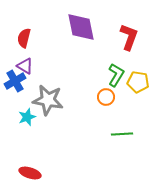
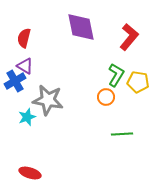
red L-shape: rotated 20 degrees clockwise
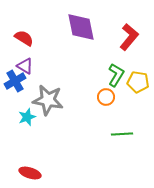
red semicircle: rotated 108 degrees clockwise
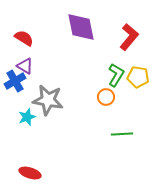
yellow pentagon: moved 5 px up
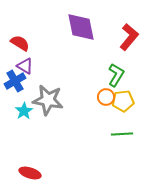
red semicircle: moved 4 px left, 5 px down
yellow pentagon: moved 15 px left, 24 px down; rotated 15 degrees counterclockwise
cyan star: moved 3 px left, 6 px up; rotated 12 degrees counterclockwise
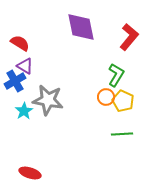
yellow pentagon: rotated 30 degrees clockwise
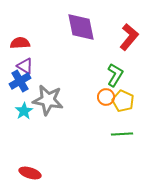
red semicircle: rotated 36 degrees counterclockwise
green L-shape: moved 1 px left
blue cross: moved 5 px right
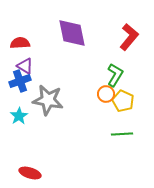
purple diamond: moved 9 px left, 6 px down
blue cross: rotated 10 degrees clockwise
orange circle: moved 3 px up
cyan star: moved 5 px left, 5 px down
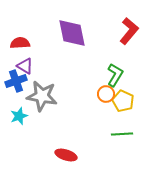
red L-shape: moved 6 px up
blue cross: moved 4 px left
gray star: moved 6 px left, 4 px up
cyan star: rotated 12 degrees clockwise
red ellipse: moved 36 px right, 18 px up
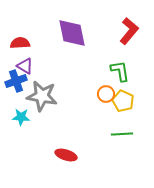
green L-shape: moved 5 px right, 4 px up; rotated 40 degrees counterclockwise
cyan star: moved 2 px right, 1 px down; rotated 24 degrees clockwise
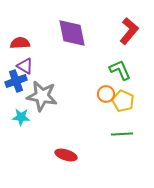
green L-shape: moved 1 px up; rotated 15 degrees counterclockwise
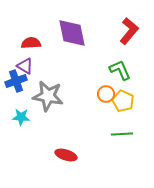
red semicircle: moved 11 px right
gray star: moved 6 px right
